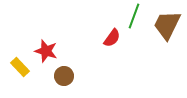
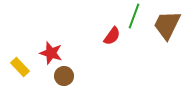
red semicircle: moved 2 px up
red star: moved 5 px right, 2 px down
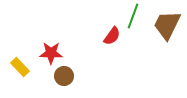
green line: moved 1 px left
red star: rotated 15 degrees counterclockwise
